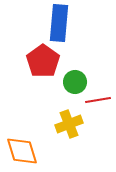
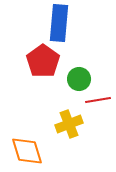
green circle: moved 4 px right, 3 px up
orange diamond: moved 5 px right
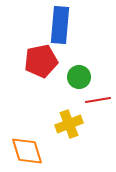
blue rectangle: moved 1 px right, 2 px down
red pentagon: moved 2 px left; rotated 24 degrees clockwise
green circle: moved 2 px up
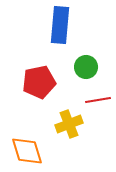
red pentagon: moved 2 px left, 21 px down
green circle: moved 7 px right, 10 px up
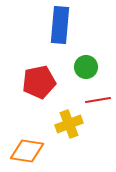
orange diamond: rotated 64 degrees counterclockwise
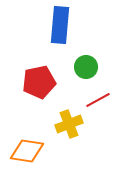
red line: rotated 20 degrees counterclockwise
